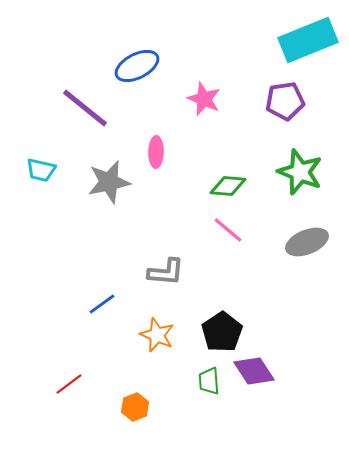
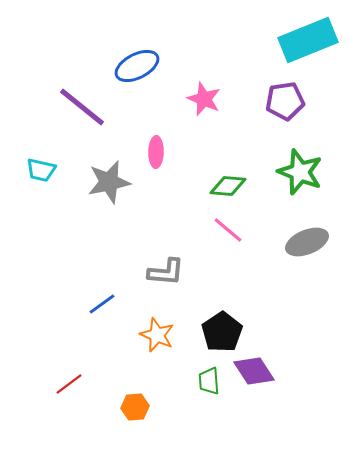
purple line: moved 3 px left, 1 px up
orange hexagon: rotated 16 degrees clockwise
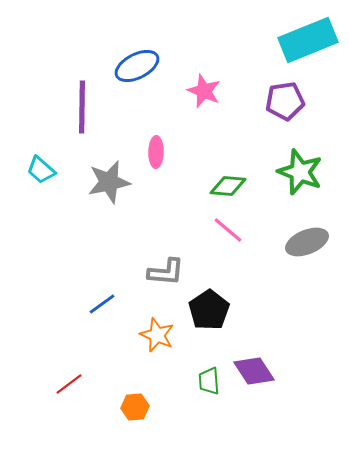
pink star: moved 8 px up
purple line: rotated 52 degrees clockwise
cyan trapezoid: rotated 28 degrees clockwise
black pentagon: moved 13 px left, 22 px up
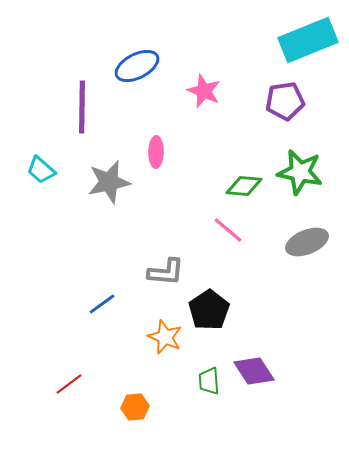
green star: rotated 9 degrees counterclockwise
green diamond: moved 16 px right
orange star: moved 8 px right, 2 px down
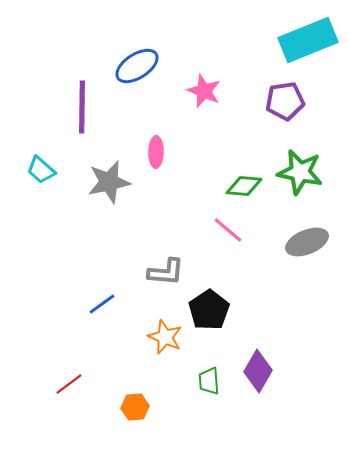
blue ellipse: rotated 6 degrees counterclockwise
purple diamond: moved 4 px right; rotated 63 degrees clockwise
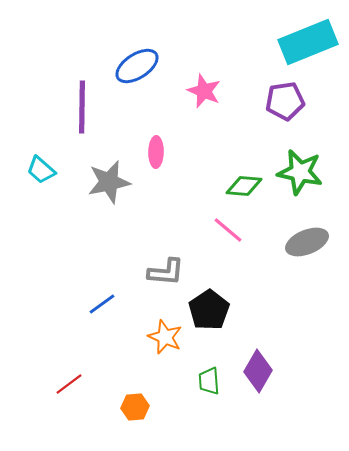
cyan rectangle: moved 2 px down
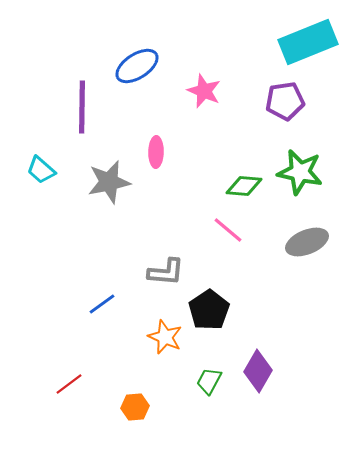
green trapezoid: rotated 32 degrees clockwise
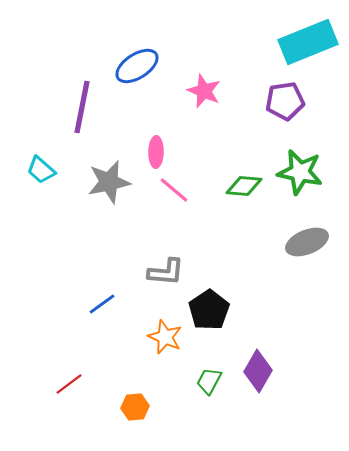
purple line: rotated 10 degrees clockwise
pink line: moved 54 px left, 40 px up
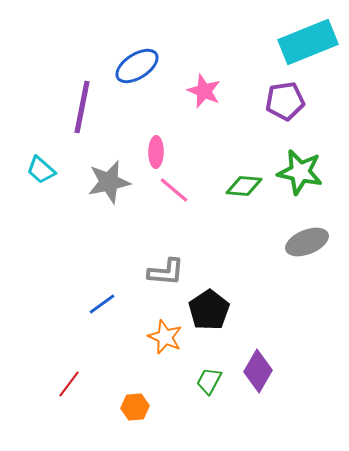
red line: rotated 16 degrees counterclockwise
